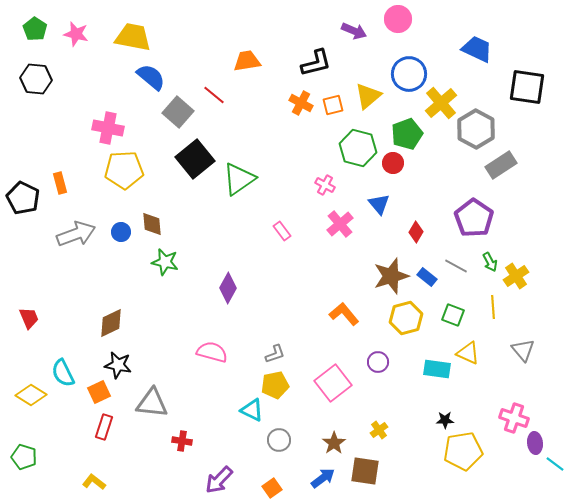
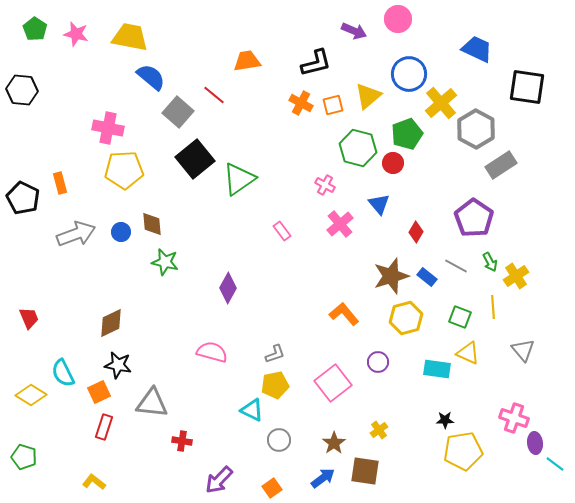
yellow trapezoid at (133, 37): moved 3 px left
black hexagon at (36, 79): moved 14 px left, 11 px down
green square at (453, 315): moved 7 px right, 2 px down
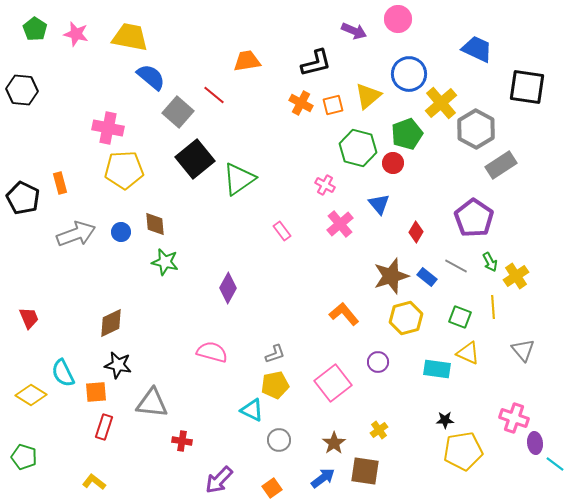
brown diamond at (152, 224): moved 3 px right
orange square at (99, 392): moved 3 px left; rotated 20 degrees clockwise
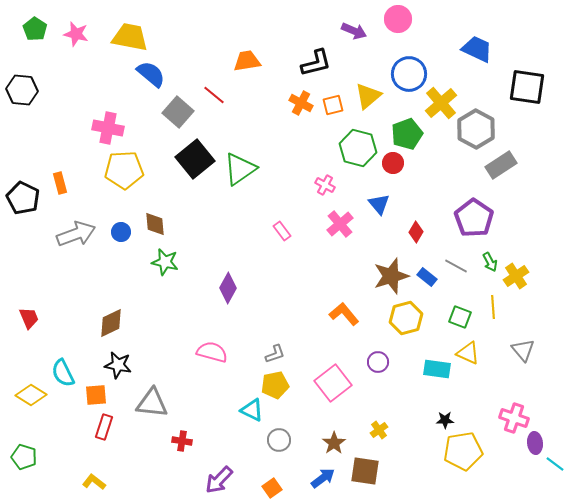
blue semicircle at (151, 77): moved 3 px up
green triangle at (239, 179): moved 1 px right, 10 px up
orange square at (96, 392): moved 3 px down
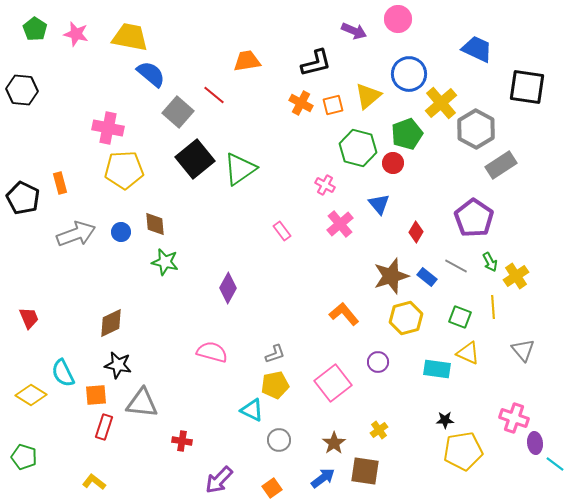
gray triangle at (152, 403): moved 10 px left
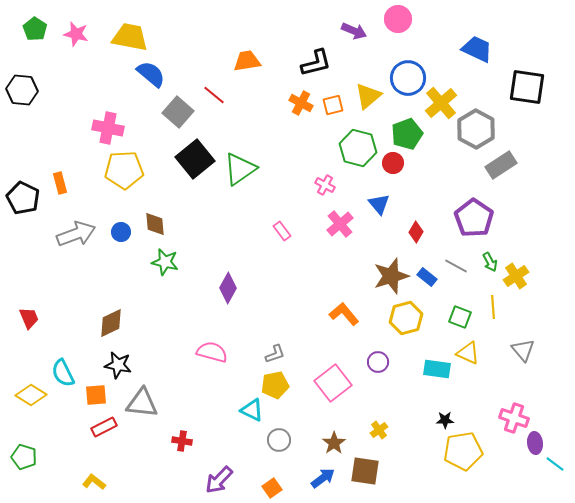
blue circle at (409, 74): moved 1 px left, 4 px down
red rectangle at (104, 427): rotated 45 degrees clockwise
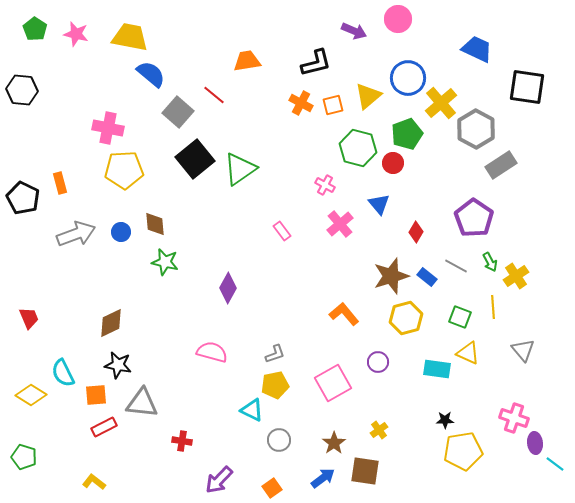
pink square at (333, 383): rotated 9 degrees clockwise
